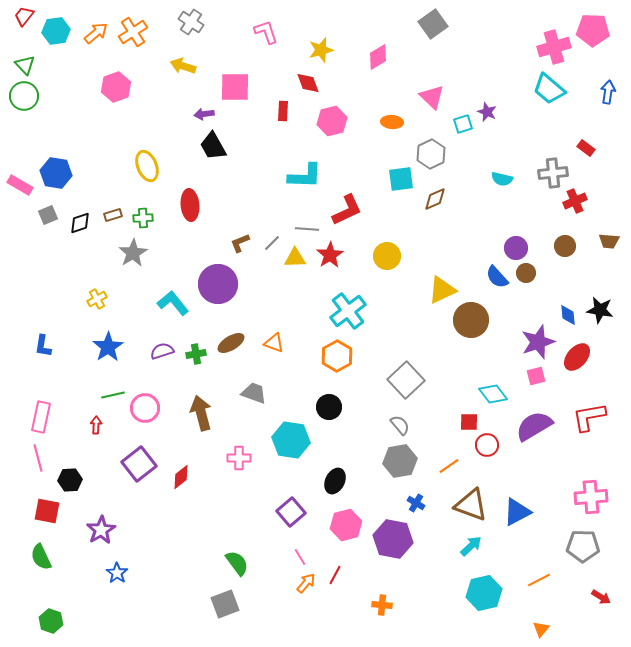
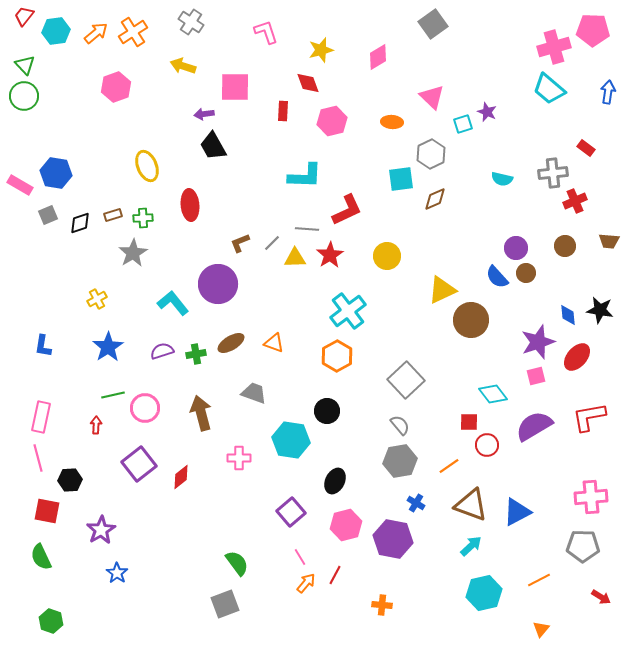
black circle at (329, 407): moved 2 px left, 4 px down
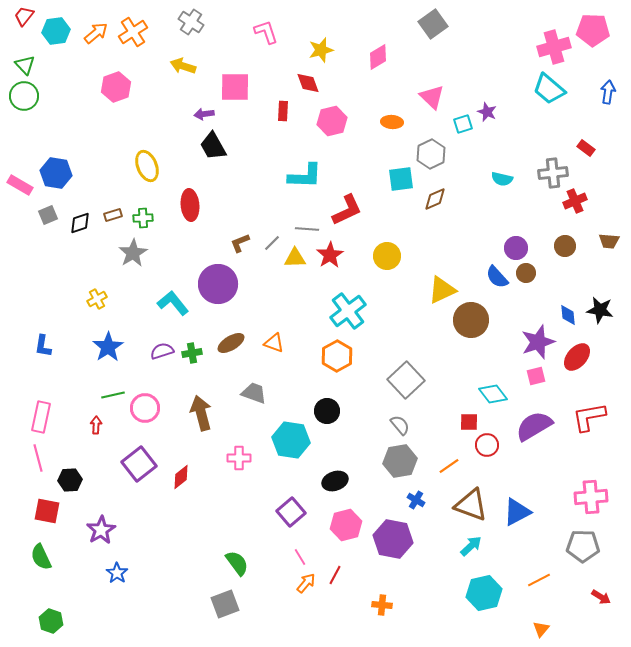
green cross at (196, 354): moved 4 px left, 1 px up
black ellipse at (335, 481): rotated 45 degrees clockwise
blue cross at (416, 503): moved 3 px up
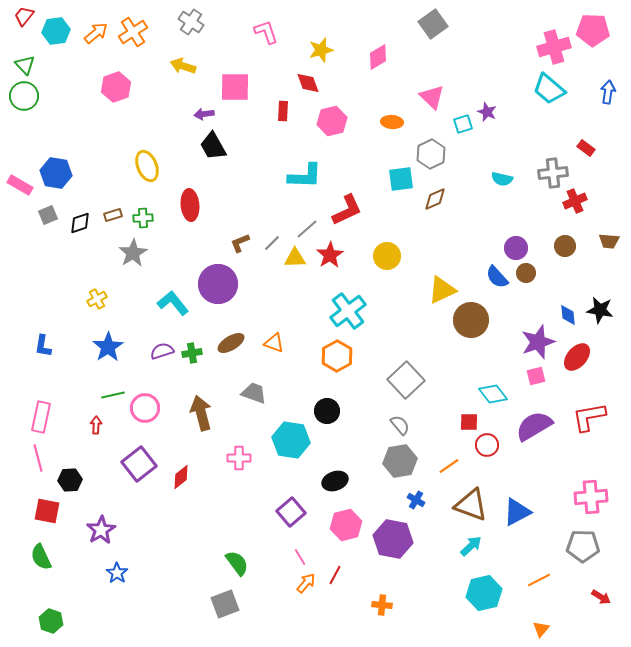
gray line at (307, 229): rotated 45 degrees counterclockwise
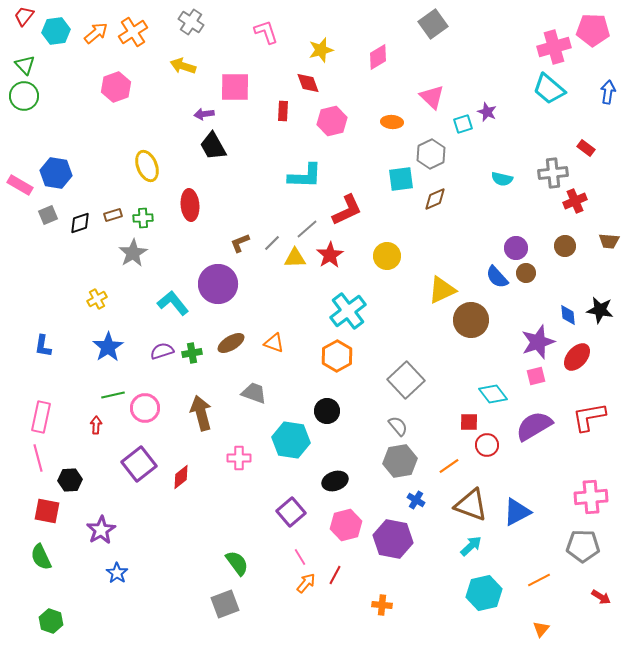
gray semicircle at (400, 425): moved 2 px left, 1 px down
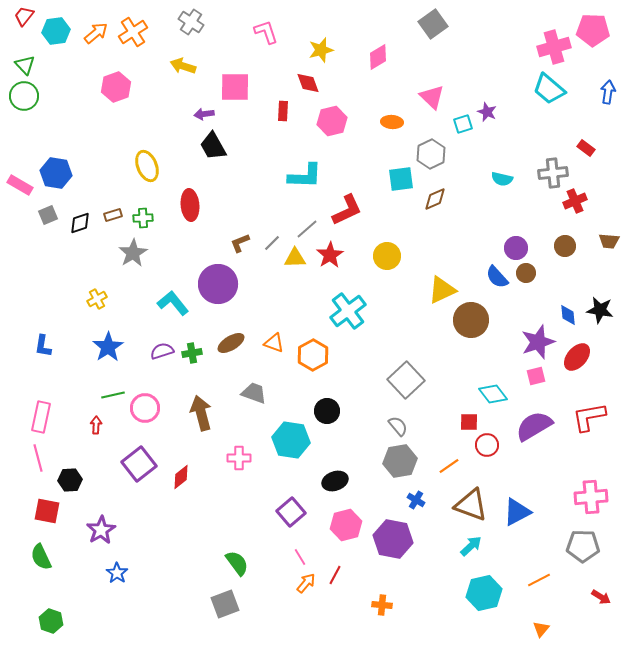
orange hexagon at (337, 356): moved 24 px left, 1 px up
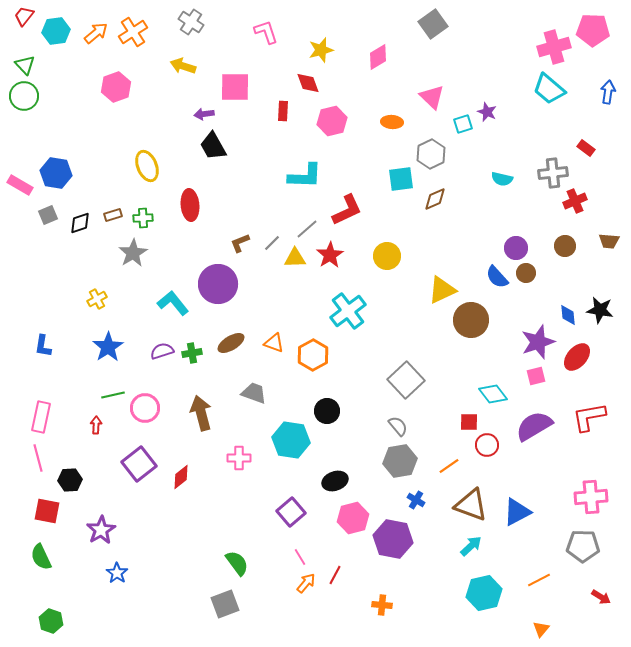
pink hexagon at (346, 525): moved 7 px right, 7 px up
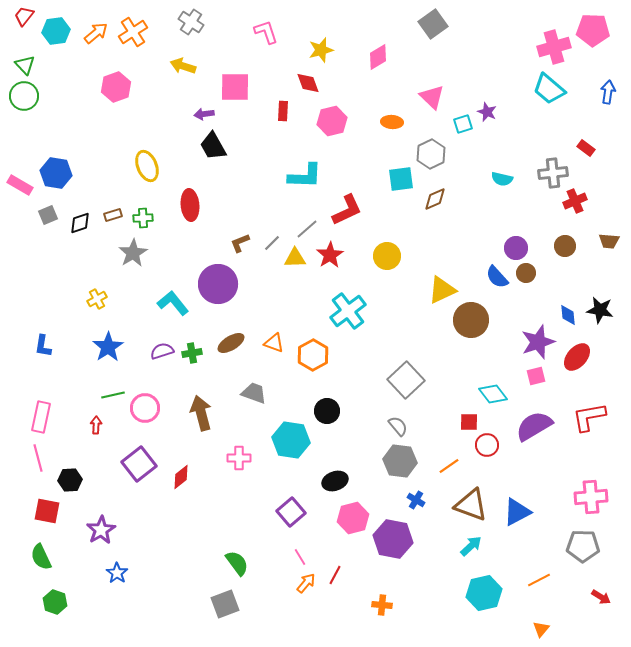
gray hexagon at (400, 461): rotated 16 degrees clockwise
green hexagon at (51, 621): moved 4 px right, 19 px up
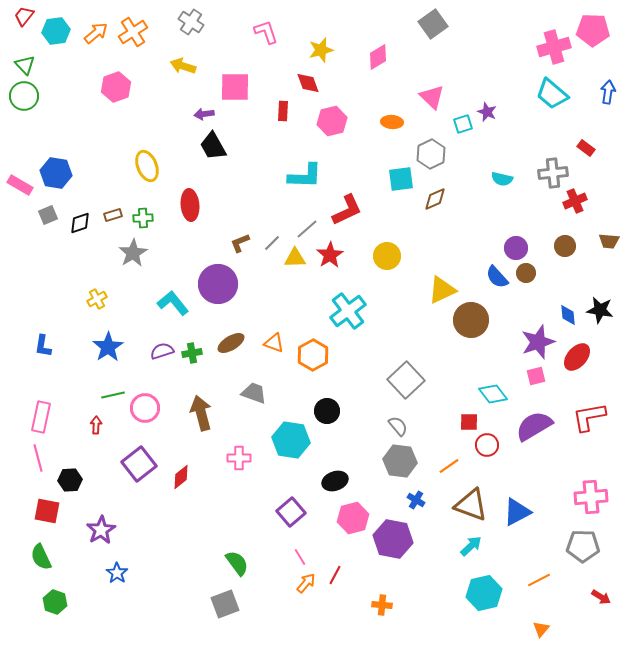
cyan trapezoid at (549, 89): moved 3 px right, 5 px down
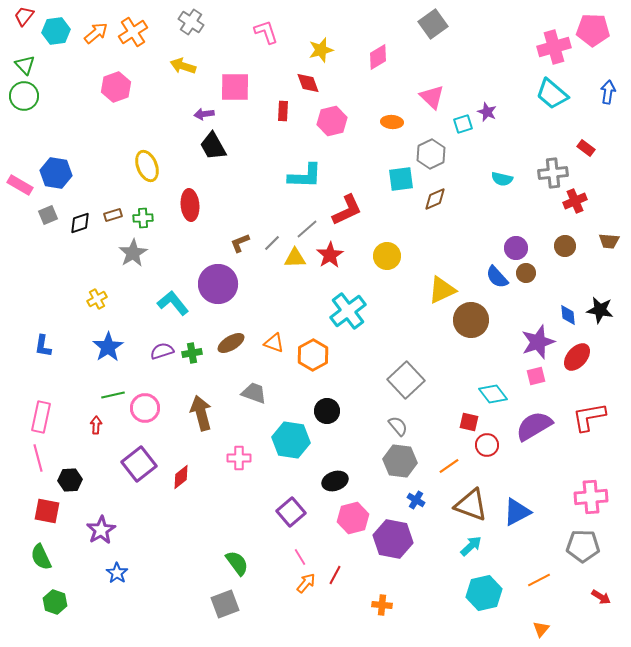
red square at (469, 422): rotated 12 degrees clockwise
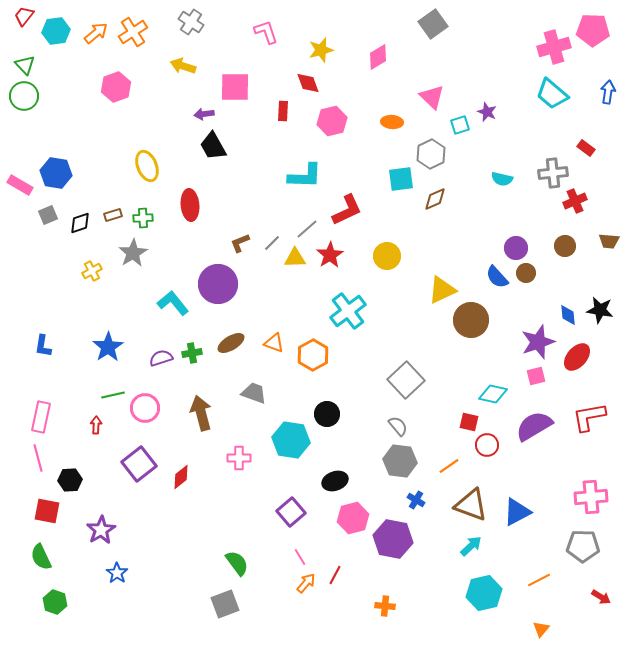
cyan square at (463, 124): moved 3 px left, 1 px down
yellow cross at (97, 299): moved 5 px left, 28 px up
purple semicircle at (162, 351): moved 1 px left, 7 px down
cyan diamond at (493, 394): rotated 40 degrees counterclockwise
black circle at (327, 411): moved 3 px down
orange cross at (382, 605): moved 3 px right, 1 px down
